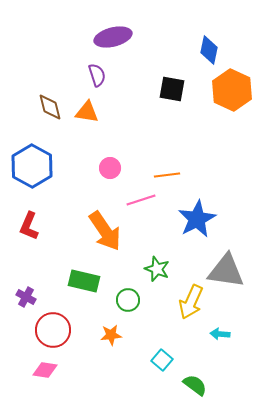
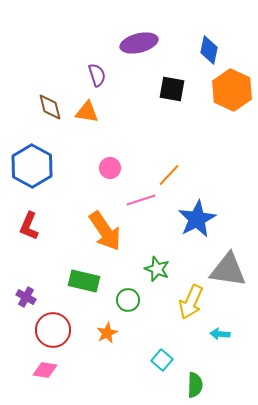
purple ellipse: moved 26 px right, 6 px down
orange line: moved 2 px right; rotated 40 degrees counterclockwise
gray triangle: moved 2 px right, 1 px up
orange star: moved 4 px left, 2 px up; rotated 20 degrees counterclockwise
green semicircle: rotated 55 degrees clockwise
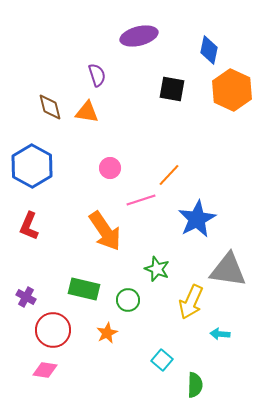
purple ellipse: moved 7 px up
green rectangle: moved 8 px down
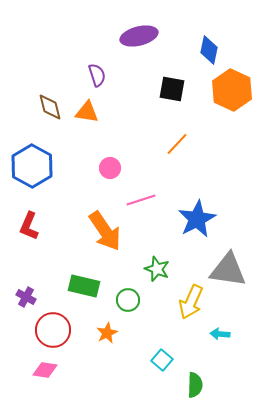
orange line: moved 8 px right, 31 px up
green rectangle: moved 3 px up
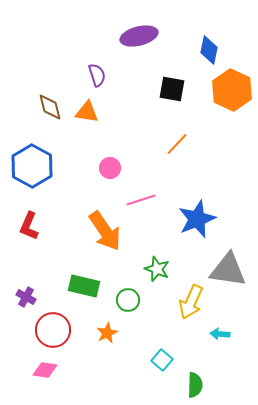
blue star: rotated 6 degrees clockwise
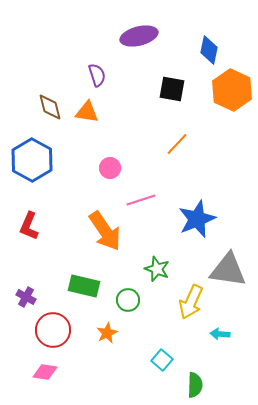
blue hexagon: moved 6 px up
pink diamond: moved 2 px down
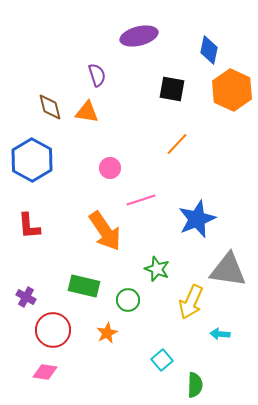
red L-shape: rotated 28 degrees counterclockwise
cyan square: rotated 10 degrees clockwise
